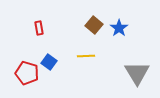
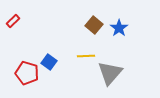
red rectangle: moved 26 px left, 7 px up; rotated 56 degrees clockwise
gray triangle: moved 27 px left; rotated 12 degrees clockwise
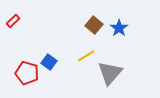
yellow line: rotated 30 degrees counterclockwise
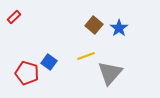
red rectangle: moved 1 px right, 4 px up
yellow line: rotated 12 degrees clockwise
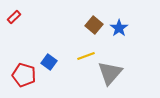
red pentagon: moved 3 px left, 2 px down
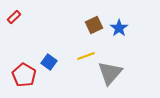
brown square: rotated 24 degrees clockwise
red pentagon: rotated 15 degrees clockwise
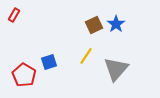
red rectangle: moved 2 px up; rotated 16 degrees counterclockwise
blue star: moved 3 px left, 4 px up
yellow line: rotated 36 degrees counterclockwise
blue square: rotated 35 degrees clockwise
gray triangle: moved 6 px right, 4 px up
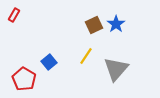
blue square: rotated 21 degrees counterclockwise
red pentagon: moved 4 px down
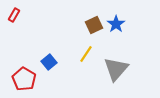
yellow line: moved 2 px up
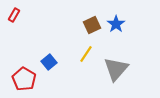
brown square: moved 2 px left
